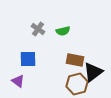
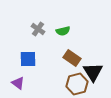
brown rectangle: moved 3 px left, 2 px up; rotated 24 degrees clockwise
black triangle: rotated 25 degrees counterclockwise
purple triangle: moved 2 px down
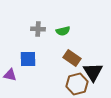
gray cross: rotated 32 degrees counterclockwise
purple triangle: moved 8 px left, 8 px up; rotated 24 degrees counterclockwise
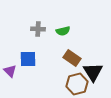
purple triangle: moved 4 px up; rotated 32 degrees clockwise
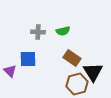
gray cross: moved 3 px down
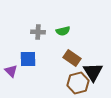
purple triangle: moved 1 px right
brown hexagon: moved 1 px right, 1 px up
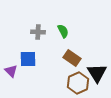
green semicircle: rotated 104 degrees counterclockwise
black triangle: moved 4 px right, 1 px down
brown hexagon: rotated 10 degrees counterclockwise
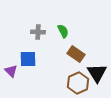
brown rectangle: moved 4 px right, 4 px up
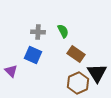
blue square: moved 5 px right, 4 px up; rotated 24 degrees clockwise
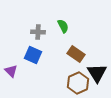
green semicircle: moved 5 px up
